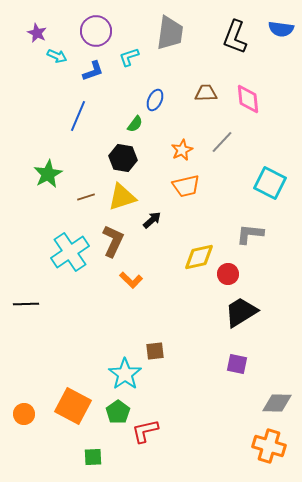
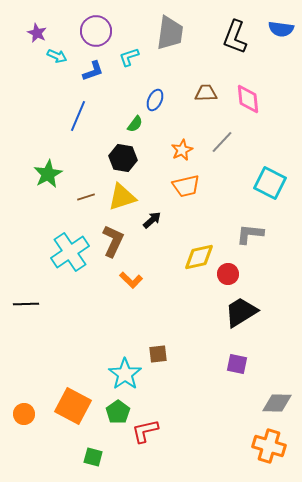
brown square: moved 3 px right, 3 px down
green square: rotated 18 degrees clockwise
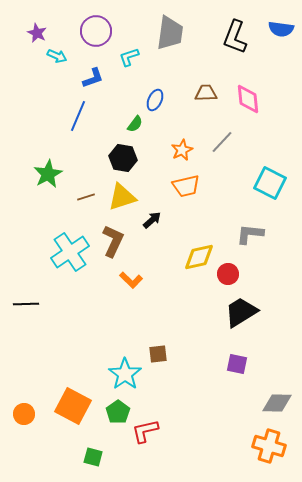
blue L-shape: moved 7 px down
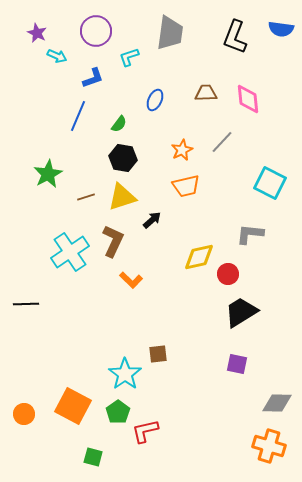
green semicircle: moved 16 px left
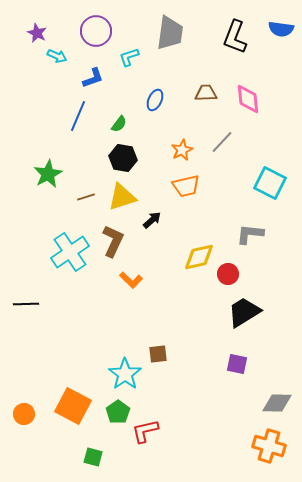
black trapezoid: moved 3 px right
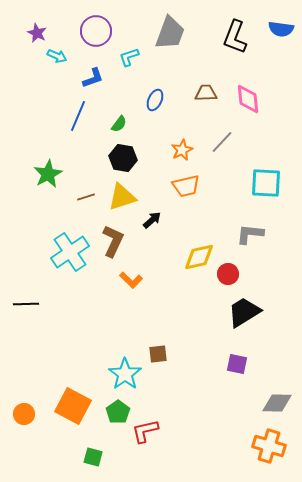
gray trapezoid: rotated 12 degrees clockwise
cyan square: moved 4 px left; rotated 24 degrees counterclockwise
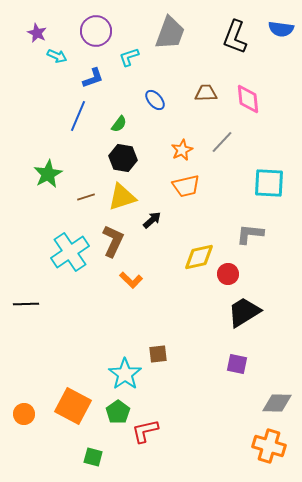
blue ellipse: rotated 65 degrees counterclockwise
cyan square: moved 3 px right
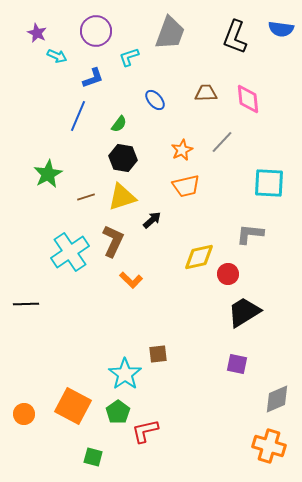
gray diamond: moved 4 px up; rotated 24 degrees counterclockwise
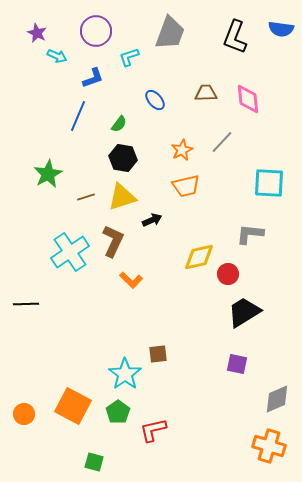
black arrow: rotated 18 degrees clockwise
red L-shape: moved 8 px right, 1 px up
green square: moved 1 px right, 5 px down
